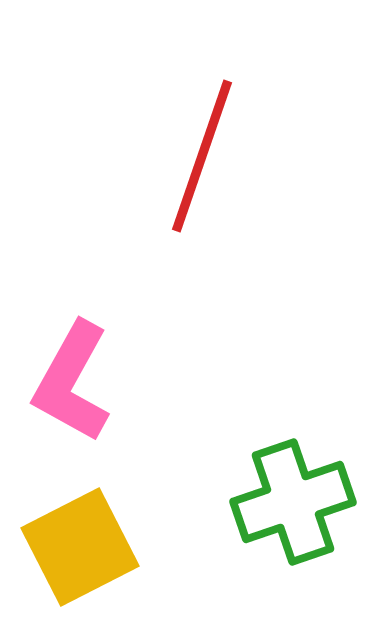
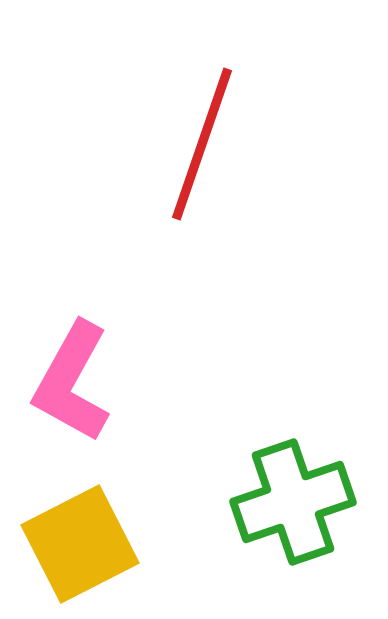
red line: moved 12 px up
yellow square: moved 3 px up
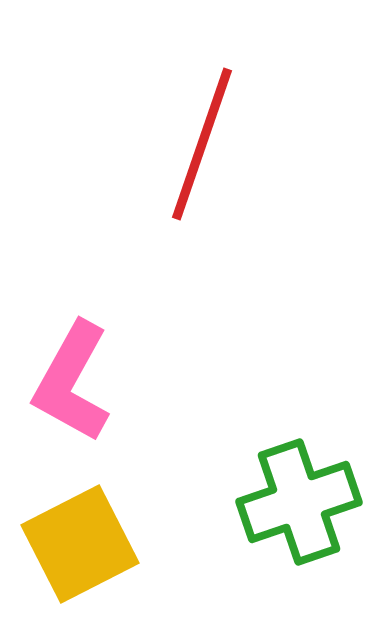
green cross: moved 6 px right
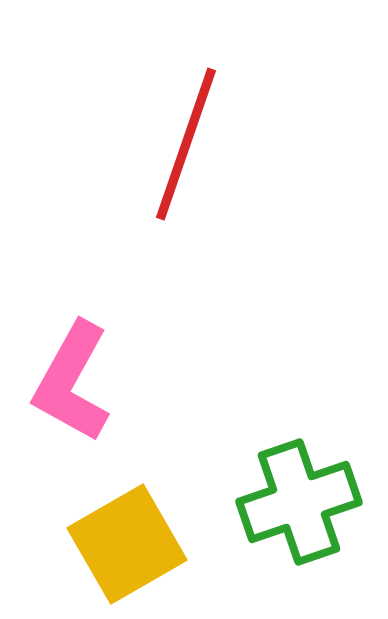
red line: moved 16 px left
yellow square: moved 47 px right; rotated 3 degrees counterclockwise
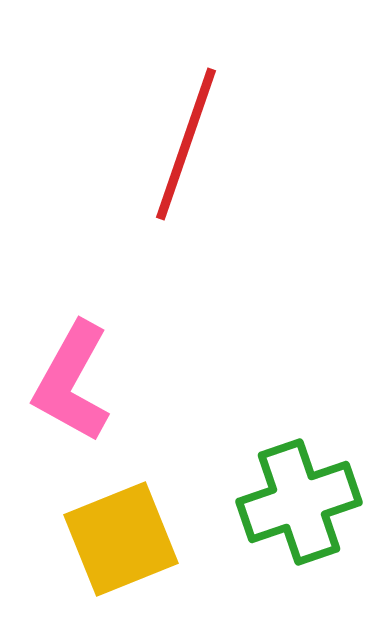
yellow square: moved 6 px left, 5 px up; rotated 8 degrees clockwise
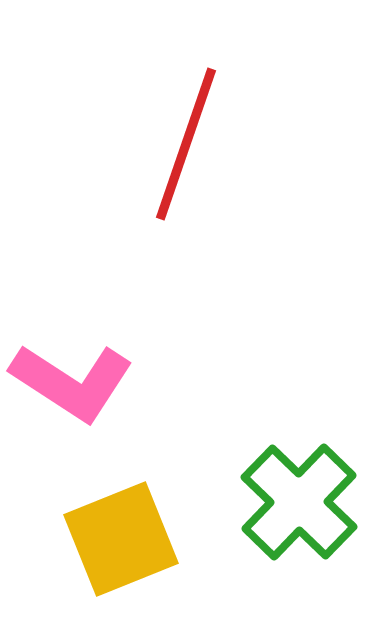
pink L-shape: rotated 86 degrees counterclockwise
green cross: rotated 27 degrees counterclockwise
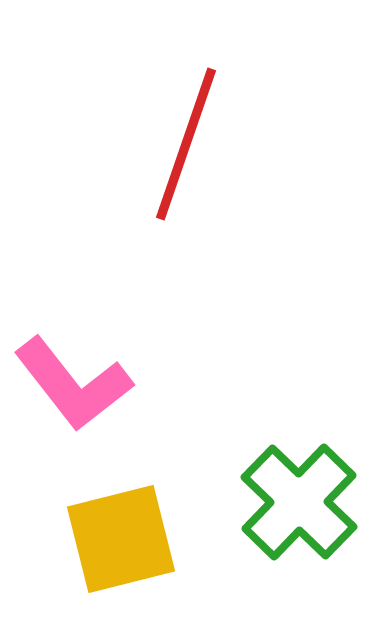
pink L-shape: moved 1 px right, 2 px down; rotated 19 degrees clockwise
yellow square: rotated 8 degrees clockwise
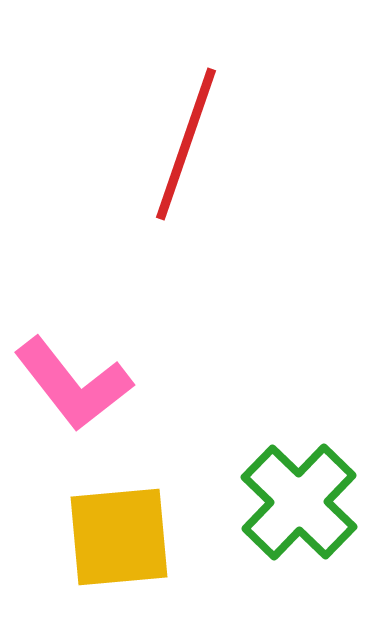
yellow square: moved 2 px left, 2 px up; rotated 9 degrees clockwise
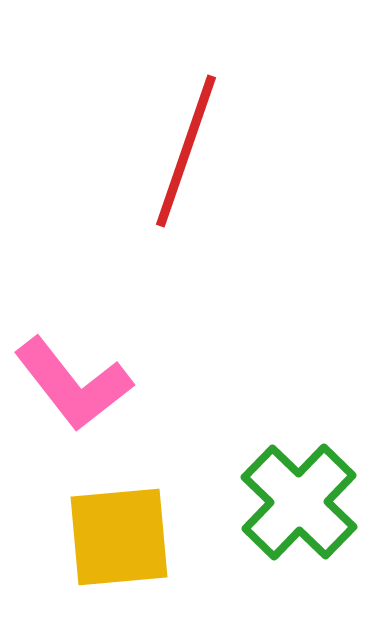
red line: moved 7 px down
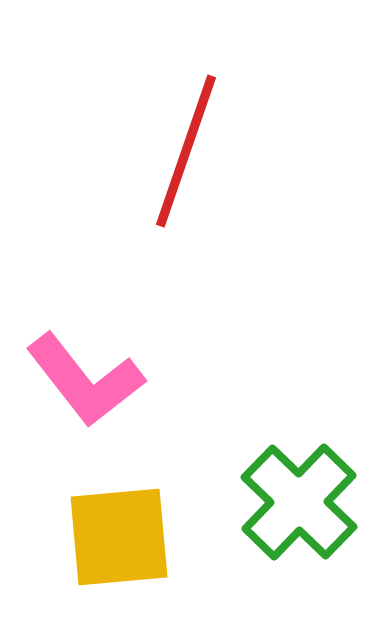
pink L-shape: moved 12 px right, 4 px up
